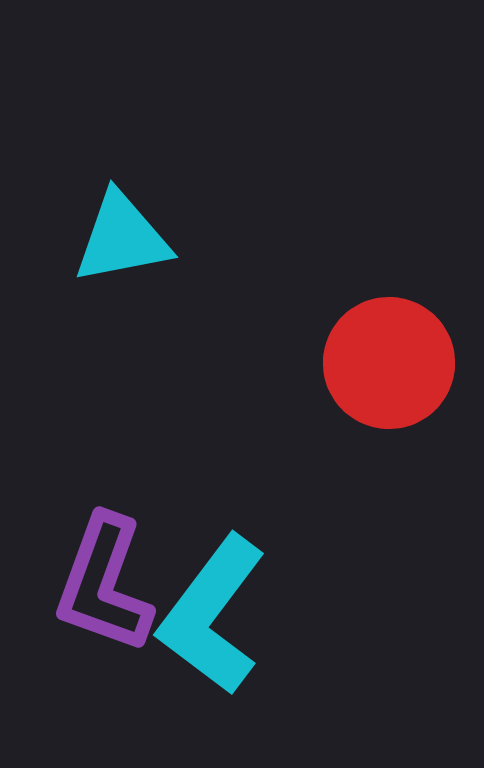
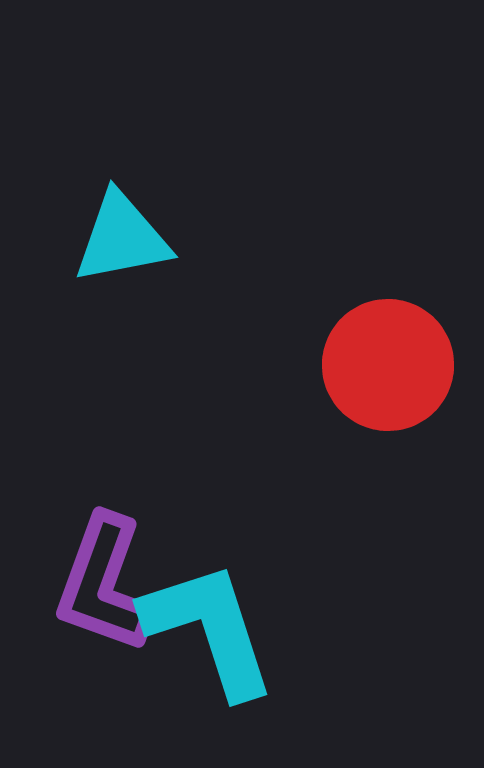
red circle: moved 1 px left, 2 px down
cyan L-shape: moved 3 px left, 14 px down; rotated 125 degrees clockwise
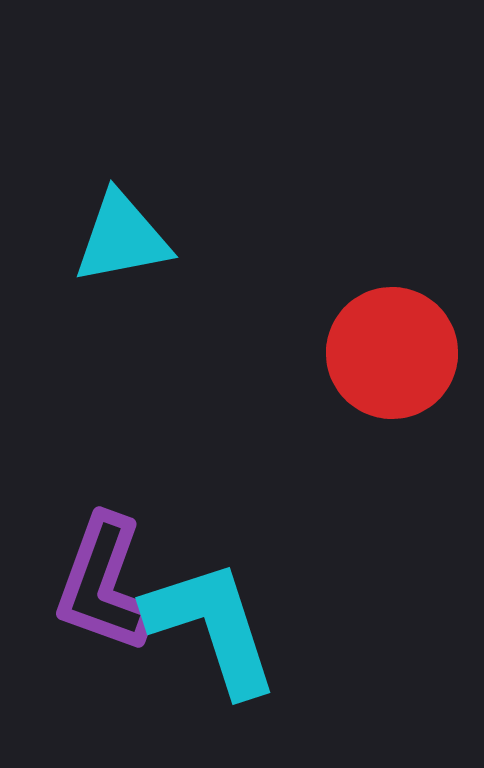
red circle: moved 4 px right, 12 px up
cyan L-shape: moved 3 px right, 2 px up
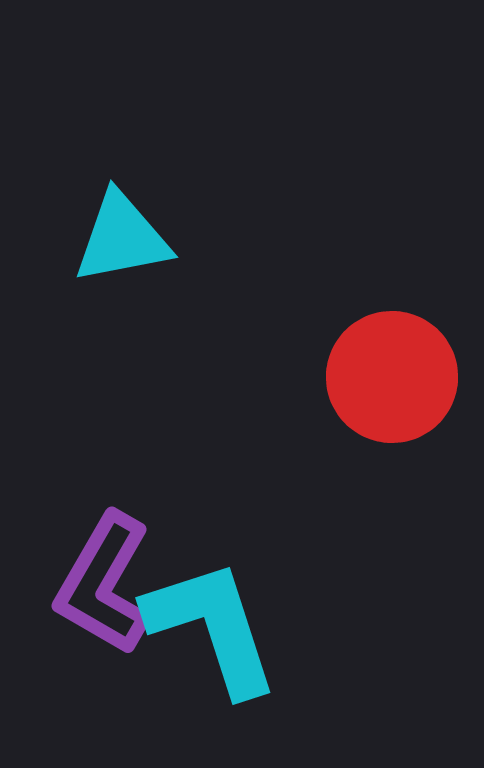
red circle: moved 24 px down
purple L-shape: rotated 10 degrees clockwise
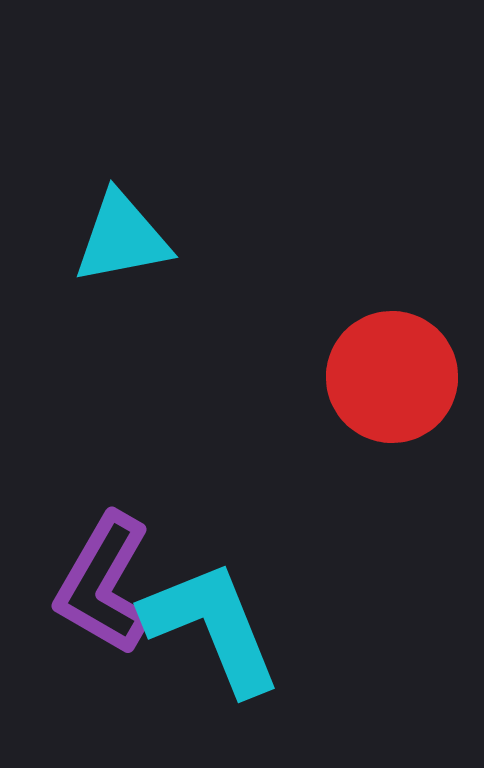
cyan L-shape: rotated 4 degrees counterclockwise
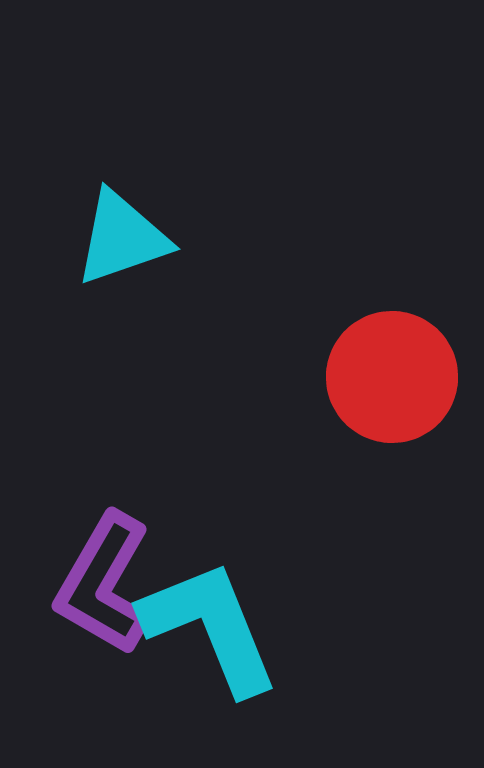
cyan triangle: rotated 8 degrees counterclockwise
cyan L-shape: moved 2 px left
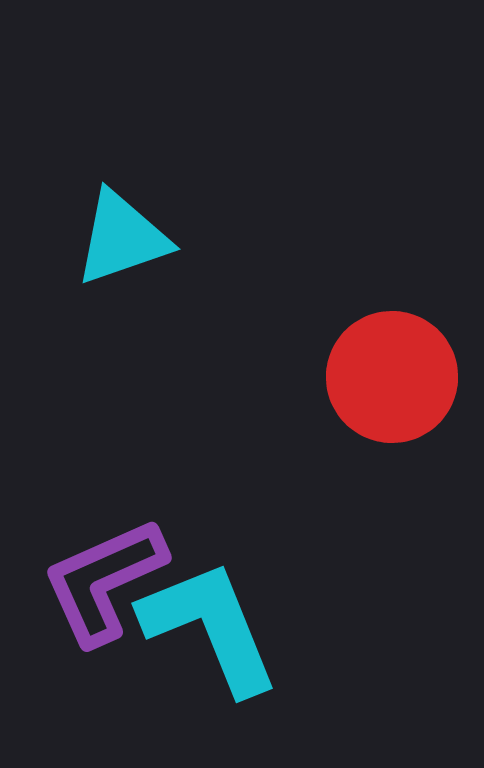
purple L-shape: moved 3 px up; rotated 36 degrees clockwise
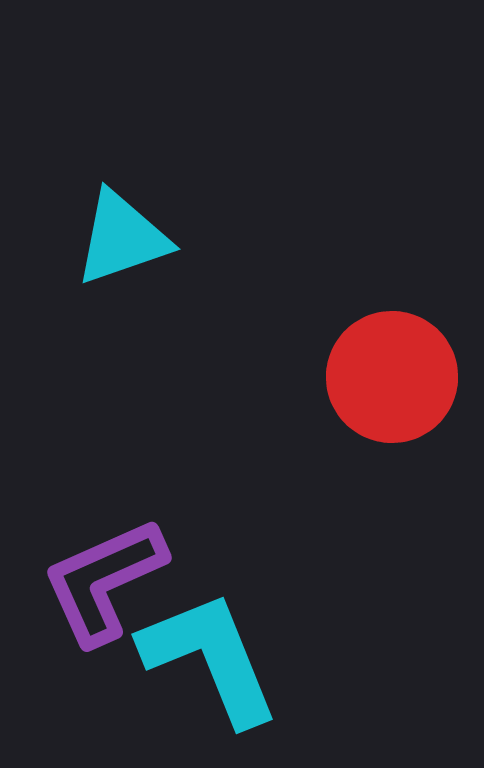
cyan L-shape: moved 31 px down
